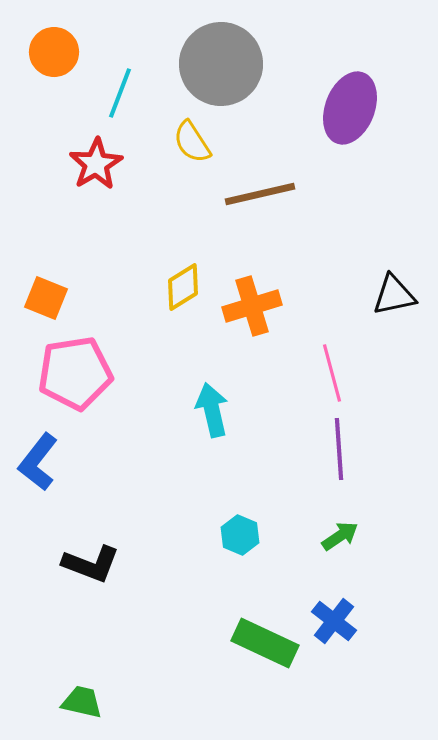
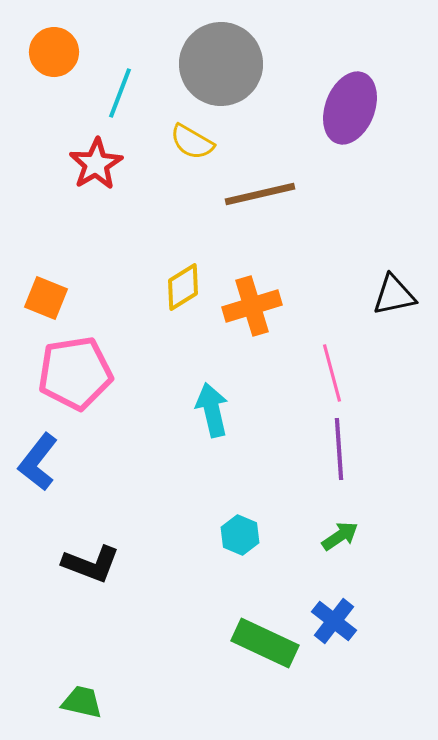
yellow semicircle: rotated 27 degrees counterclockwise
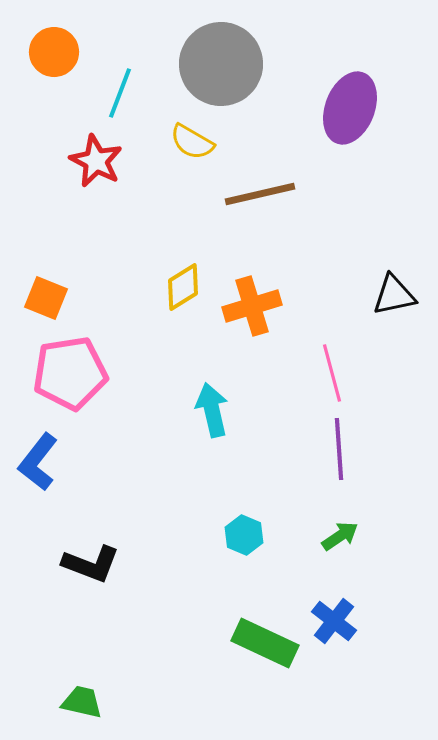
red star: moved 3 px up; rotated 14 degrees counterclockwise
pink pentagon: moved 5 px left
cyan hexagon: moved 4 px right
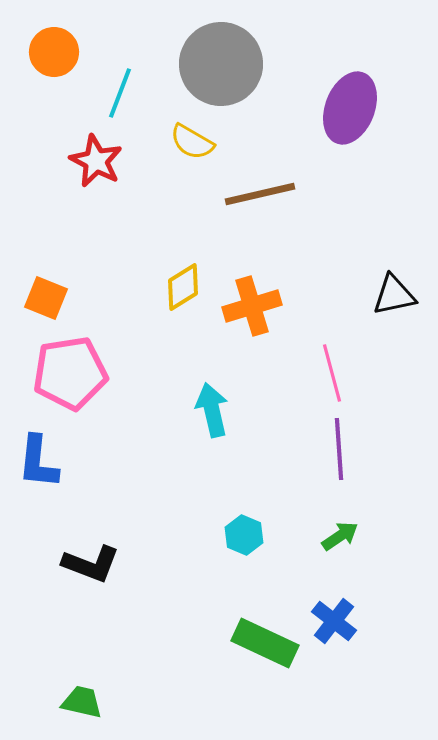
blue L-shape: rotated 32 degrees counterclockwise
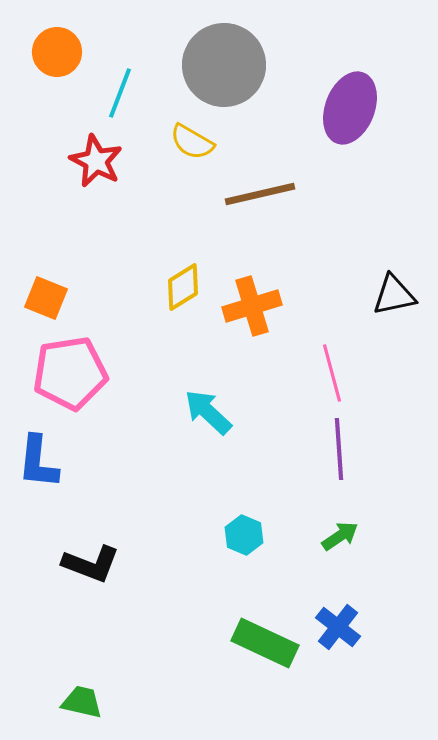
orange circle: moved 3 px right
gray circle: moved 3 px right, 1 px down
cyan arrow: moved 4 px left, 2 px down; rotated 34 degrees counterclockwise
blue cross: moved 4 px right, 6 px down
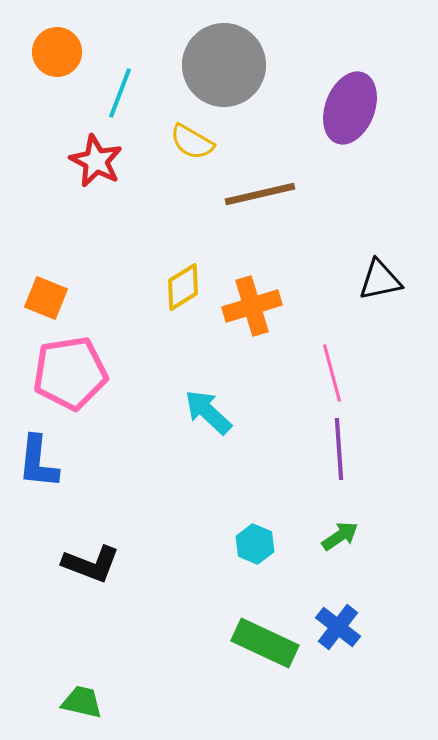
black triangle: moved 14 px left, 15 px up
cyan hexagon: moved 11 px right, 9 px down
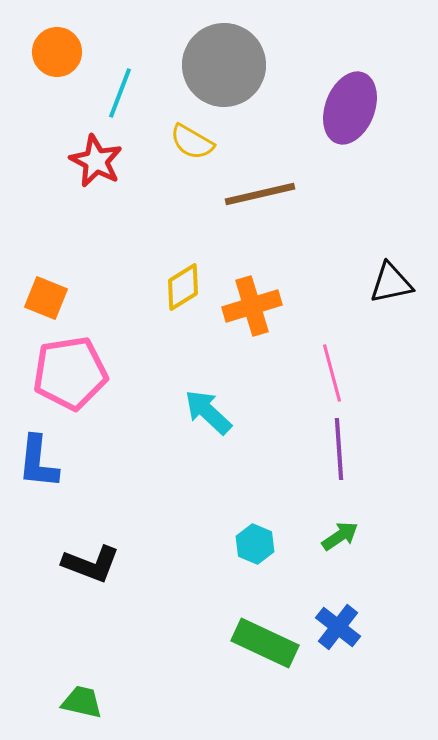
black triangle: moved 11 px right, 3 px down
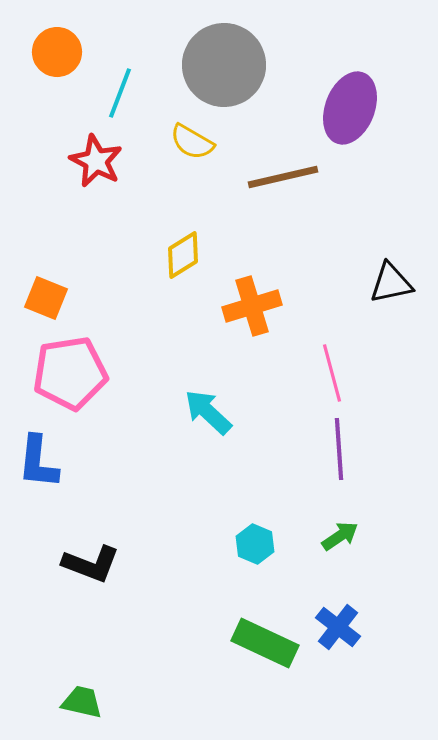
brown line: moved 23 px right, 17 px up
yellow diamond: moved 32 px up
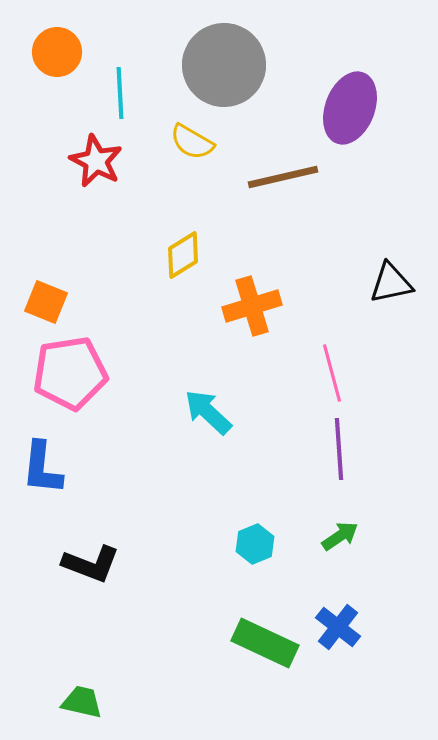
cyan line: rotated 24 degrees counterclockwise
orange square: moved 4 px down
blue L-shape: moved 4 px right, 6 px down
cyan hexagon: rotated 15 degrees clockwise
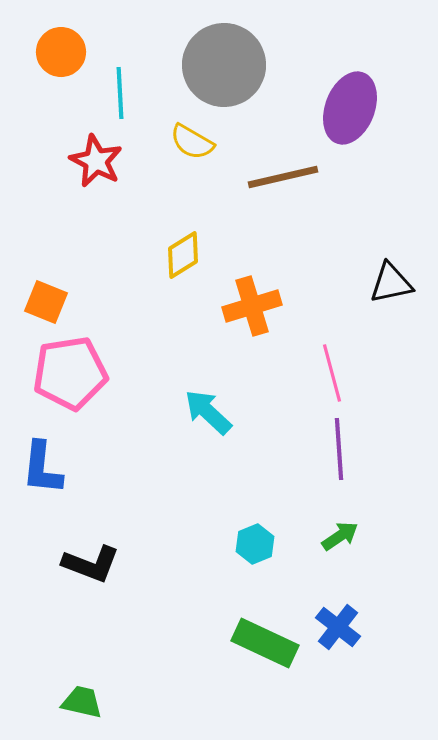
orange circle: moved 4 px right
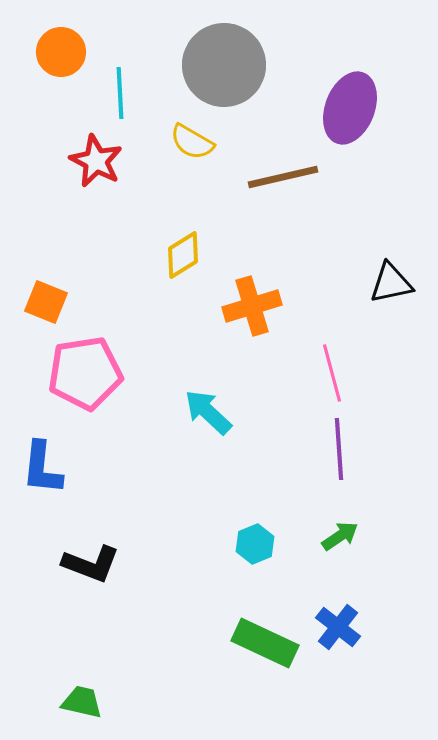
pink pentagon: moved 15 px right
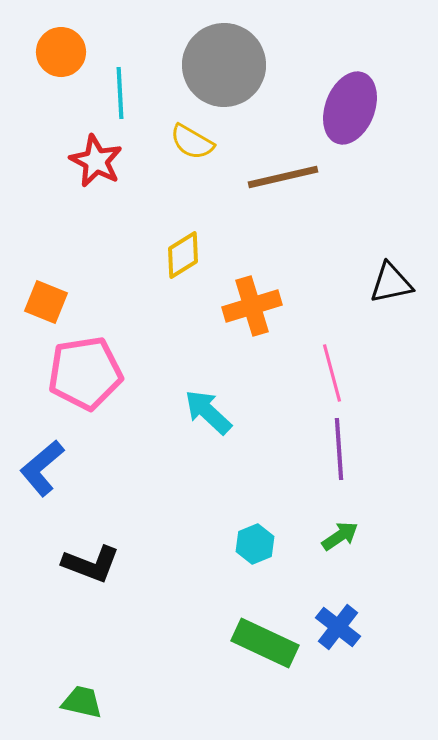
blue L-shape: rotated 44 degrees clockwise
